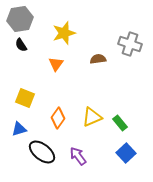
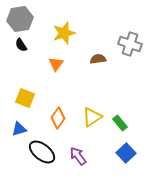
yellow triangle: rotated 10 degrees counterclockwise
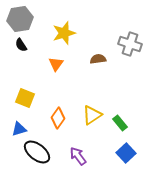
yellow triangle: moved 2 px up
black ellipse: moved 5 px left
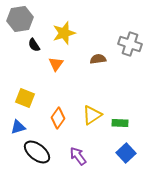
black semicircle: moved 13 px right
green rectangle: rotated 49 degrees counterclockwise
blue triangle: moved 1 px left, 2 px up
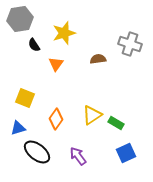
orange diamond: moved 2 px left, 1 px down
green rectangle: moved 4 px left; rotated 28 degrees clockwise
blue triangle: moved 1 px down
blue square: rotated 18 degrees clockwise
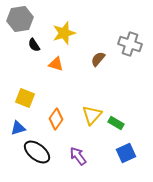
brown semicircle: rotated 42 degrees counterclockwise
orange triangle: rotated 49 degrees counterclockwise
yellow triangle: rotated 15 degrees counterclockwise
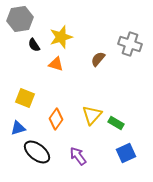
yellow star: moved 3 px left, 4 px down
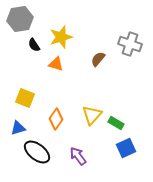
blue square: moved 5 px up
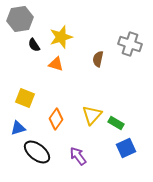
brown semicircle: rotated 28 degrees counterclockwise
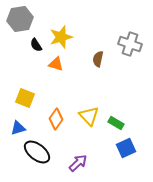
black semicircle: moved 2 px right
yellow triangle: moved 3 px left, 1 px down; rotated 25 degrees counterclockwise
purple arrow: moved 7 px down; rotated 84 degrees clockwise
